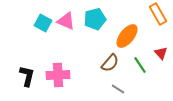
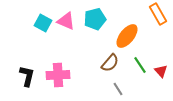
red triangle: moved 18 px down
gray line: rotated 24 degrees clockwise
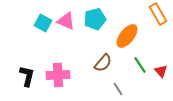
brown semicircle: moved 7 px left
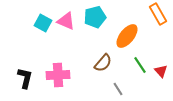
cyan pentagon: moved 2 px up
black L-shape: moved 2 px left, 2 px down
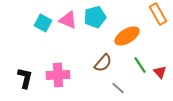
pink triangle: moved 2 px right, 1 px up
orange ellipse: rotated 20 degrees clockwise
red triangle: moved 1 px left, 1 px down
gray line: moved 1 px up; rotated 16 degrees counterclockwise
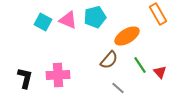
cyan square: moved 1 px up
brown semicircle: moved 6 px right, 3 px up
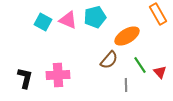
gray line: moved 8 px right, 3 px up; rotated 48 degrees clockwise
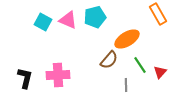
orange ellipse: moved 3 px down
red triangle: rotated 24 degrees clockwise
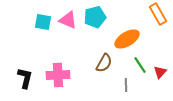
cyan square: rotated 18 degrees counterclockwise
brown semicircle: moved 5 px left, 3 px down; rotated 12 degrees counterclockwise
